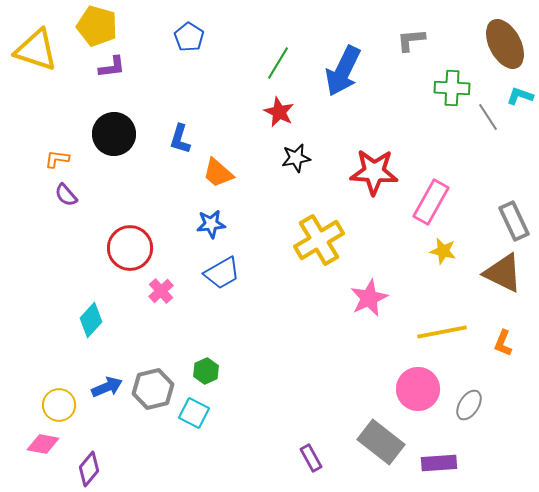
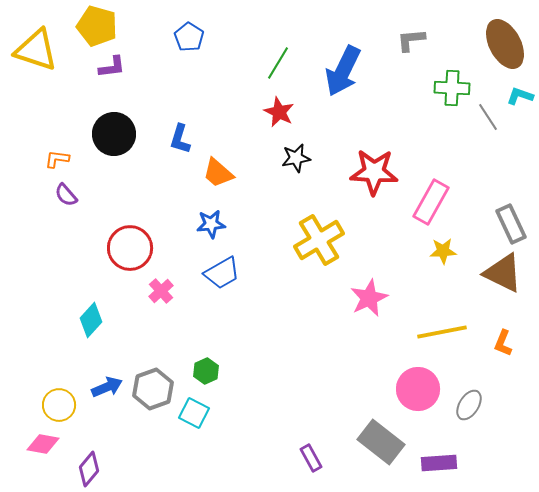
gray rectangle at (514, 221): moved 3 px left, 3 px down
yellow star at (443, 251): rotated 16 degrees counterclockwise
gray hexagon at (153, 389): rotated 6 degrees counterclockwise
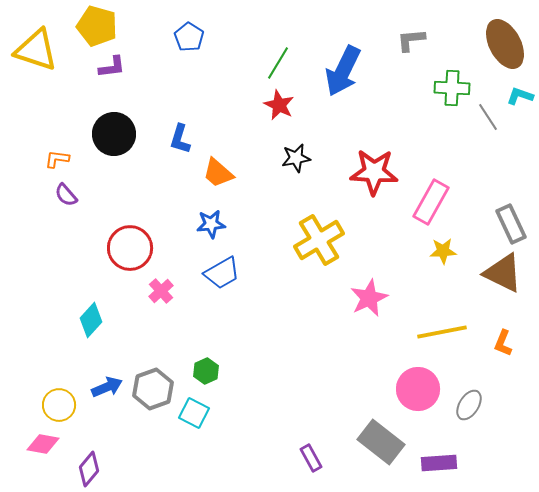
red star at (279, 112): moved 7 px up
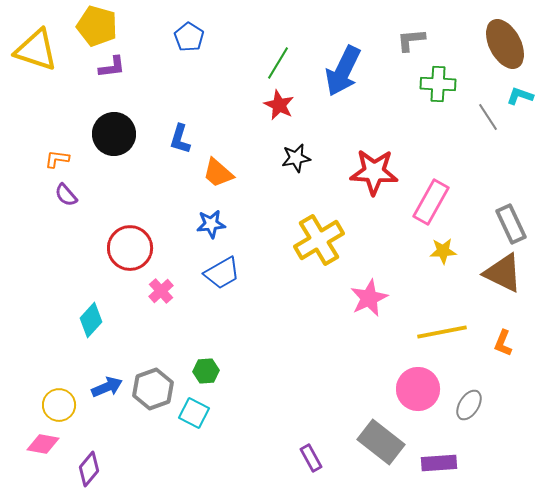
green cross at (452, 88): moved 14 px left, 4 px up
green hexagon at (206, 371): rotated 20 degrees clockwise
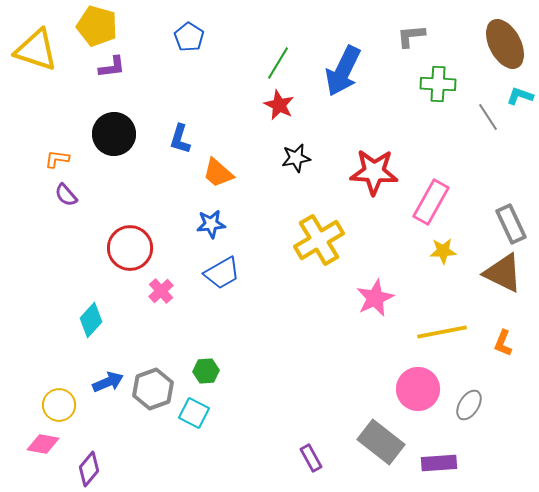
gray L-shape at (411, 40): moved 4 px up
pink star at (369, 298): moved 6 px right
blue arrow at (107, 387): moved 1 px right, 5 px up
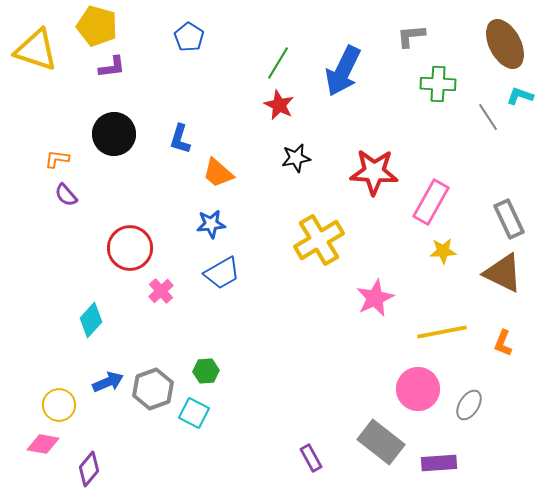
gray rectangle at (511, 224): moved 2 px left, 5 px up
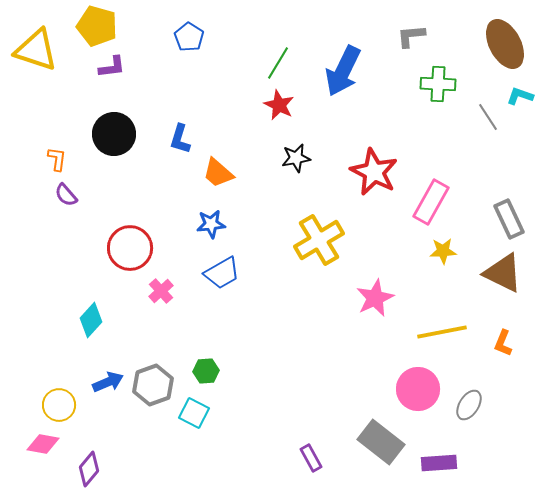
orange L-shape at (57, 159): rotated 90 degrees clockwise
red star at (374, 172): rotated 24 degrees clockwise
gray hexagon at (153, 389): moved 4 px up
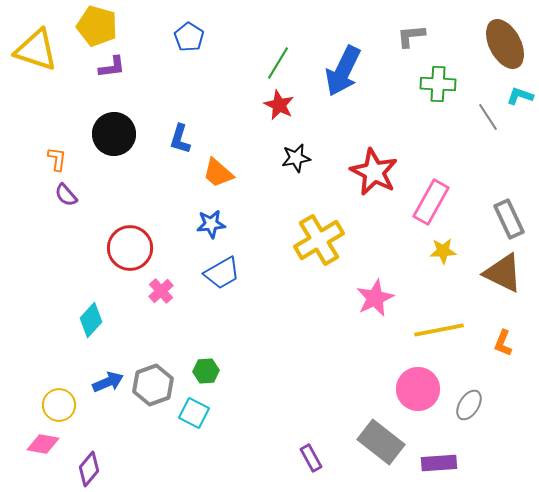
yellow line at (442, 332): moved 3 px left, 2 px up
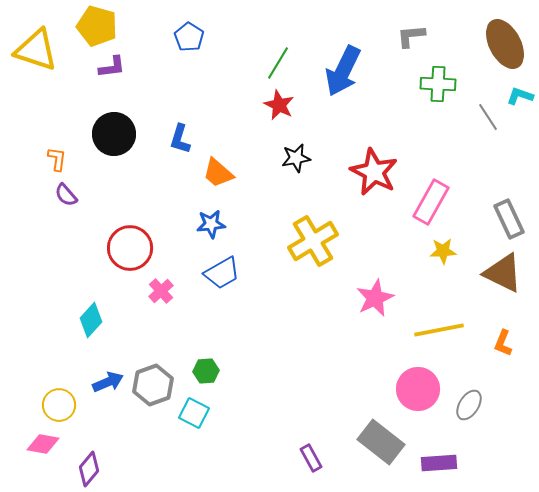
yellow cross at (319, 240): moved 6 px left, 1 px down
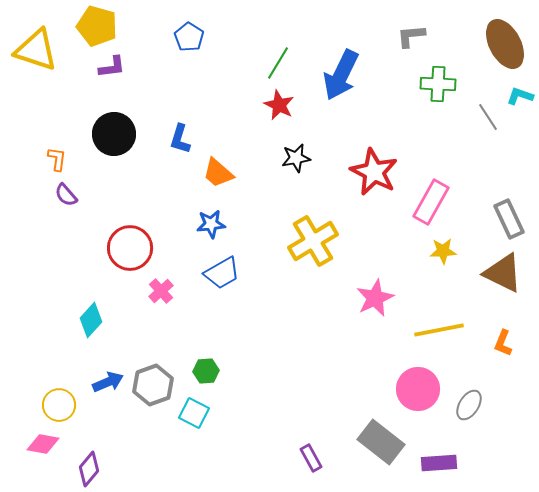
blue arrow at (343, 71): moved 2 px left, 4 px down
